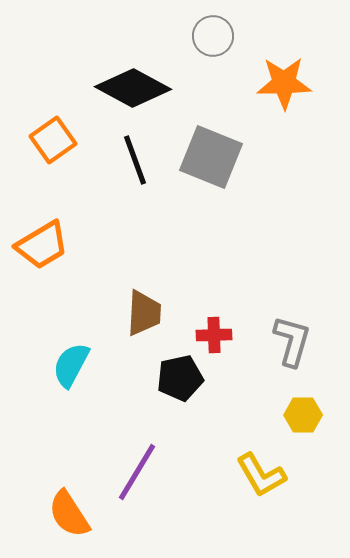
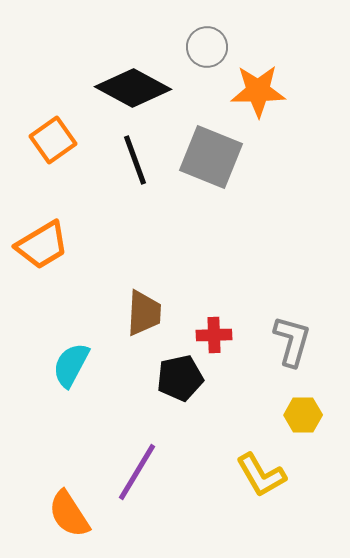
gray circle: moved 6 px left, 11 px down
orange star: moved 26 px left, 8 px down
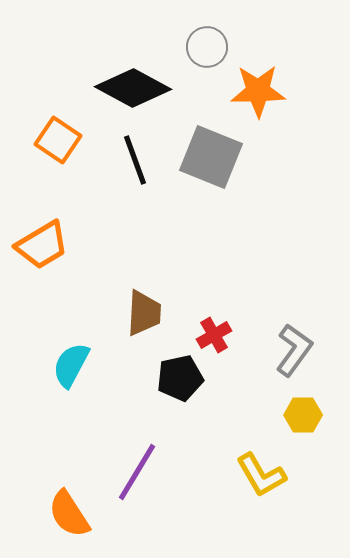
orange square: moved 5 px right; rotated 21 degrees counterclockwise
red cross: rotated 28 degrees counterclockwise
gray L-shape: moved 2 px right, 9 px down; rotated 20 degrees clockwise
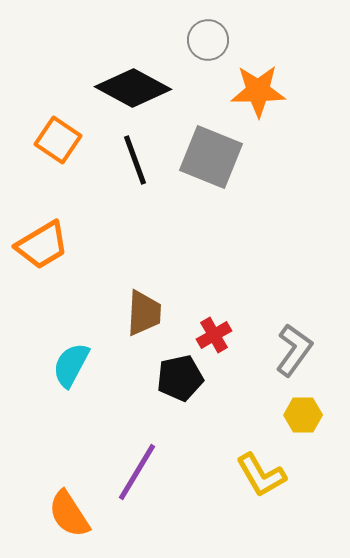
gray circle: moved 1 px right, 7 px up
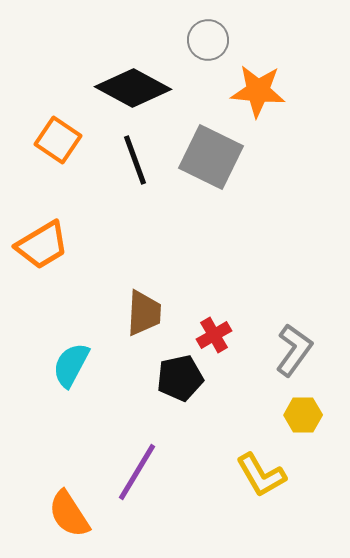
orange star: rotated 6 degrees clockwise
gray square: rotated 4 degrees clockwise
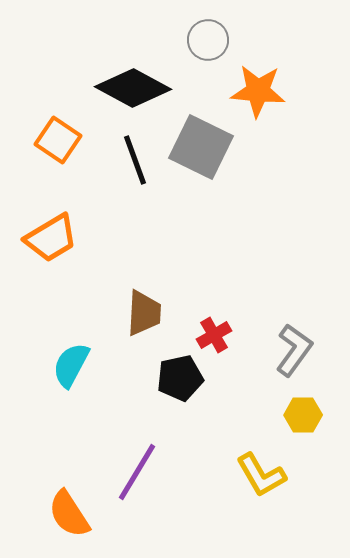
gray square: moved 10 px left, 10 px up
orange trapezoid: moved 9 px right, 7 px up
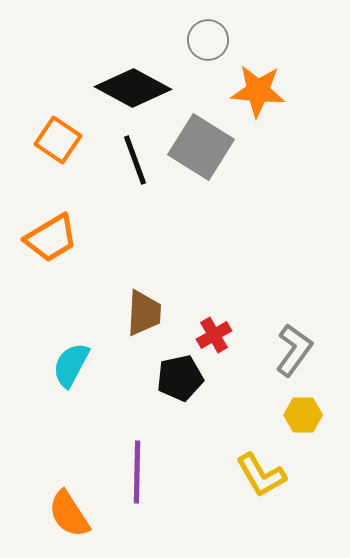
gray square: rotated 6 degrees clockwise
purple line: rotated 30 degrees counterclockwise
